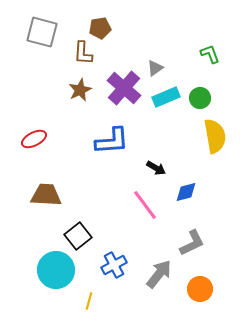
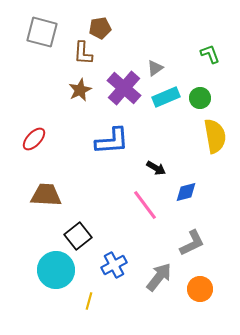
red ellipse: rotated 20 degrees counterclockwise
gray arrow: moved 3 px down
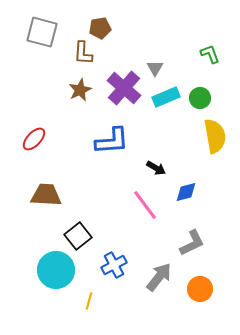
gray triangle: rotated 24 degrees counterclockwise
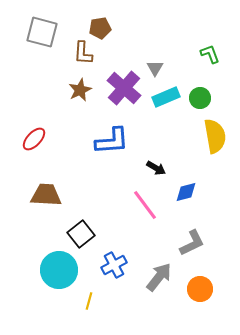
black square: moved 3 px right, 2 px up
cyan circle: moved 3 px right
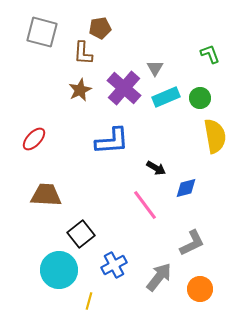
blue diamond: moved 4 px up
